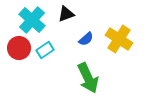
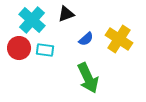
cyan rectangle: rotated 42 degrees clockwise
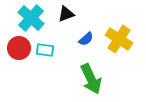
cyan cross: moved 1 px left, 2 px up
green arrow: moved 3 px right, 1 px down
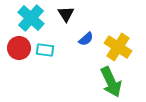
black triangle: rotated 42 degrees counterclockwise
yellow cross: moved 1 px left, 8 px down
green arrow: moved 20 px right, 3 px down
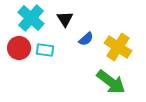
black triangle: moved 1 px left, 5 px down
green arrow: rotated 28 degrees counterclockwise
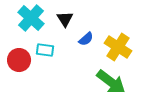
red circle: moved 12 px down
